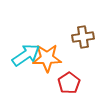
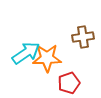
cyan arrow: moved 2 px up
red pentagon: rotated 15 degrees clockwise
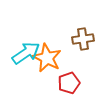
brown cross: moved 2 px down
orange star: rotated 28 degrees clockwise
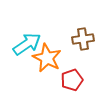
cyan arrow: moved 1 px right, 9 px up
red pentagon: moved 3 px right, 3 px up
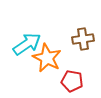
red pentagon: moved 1 px down; rotated 30 degrees clockwise
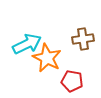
cyan arrow: rotated 8 degrees clockwise
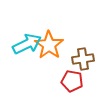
brown cross: moved 20 px down
orange star: moved 2 px right, 13 px up; rotated 8 degrees clockwise
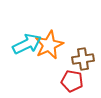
orange star: rotated 12 degrees clockwise
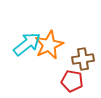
cyan arrow: rotated 12 degrees counterclockwise
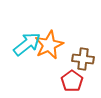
brown cross: rotated 15 degrees clockwise
red pentagon: rotated 25 degrees clockwise
